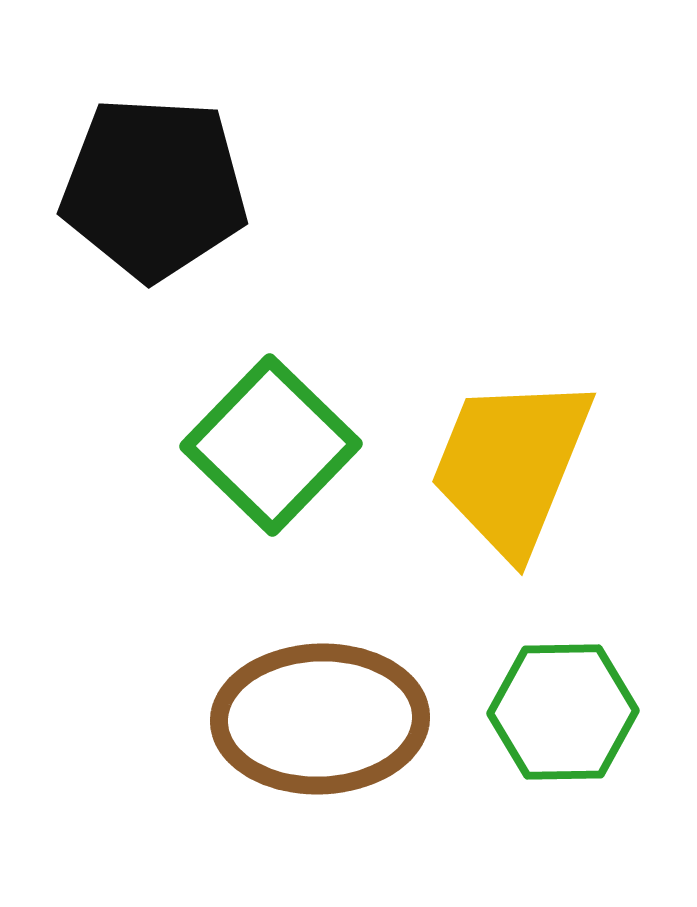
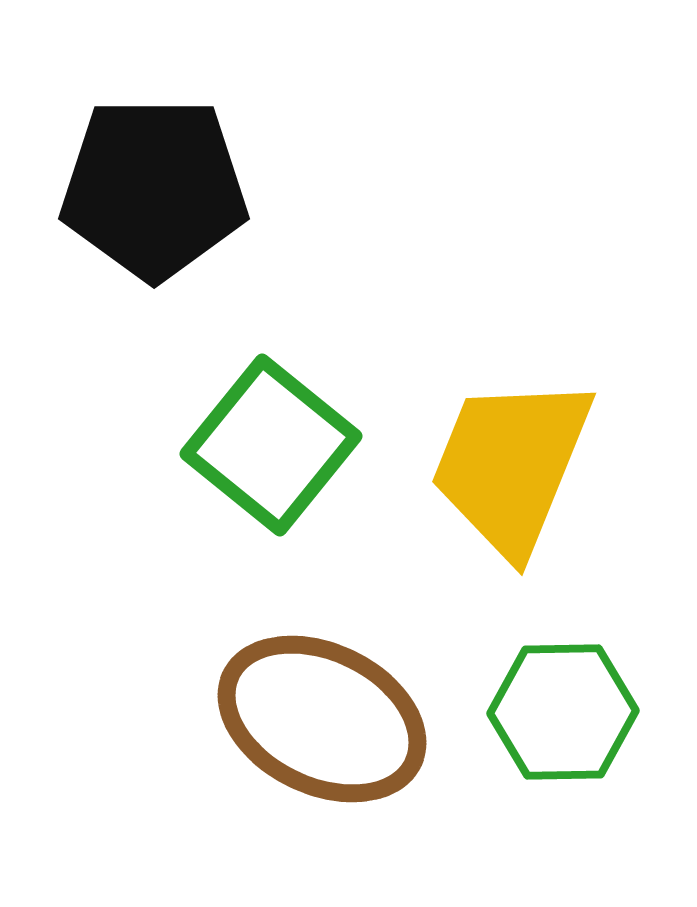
black pentagon: rotated 3 degrees counterclockwise
green square: rotated 5 degrees counterclockwise
brown ellipse: moved 2 px right; rotated 28 degrees clockwise
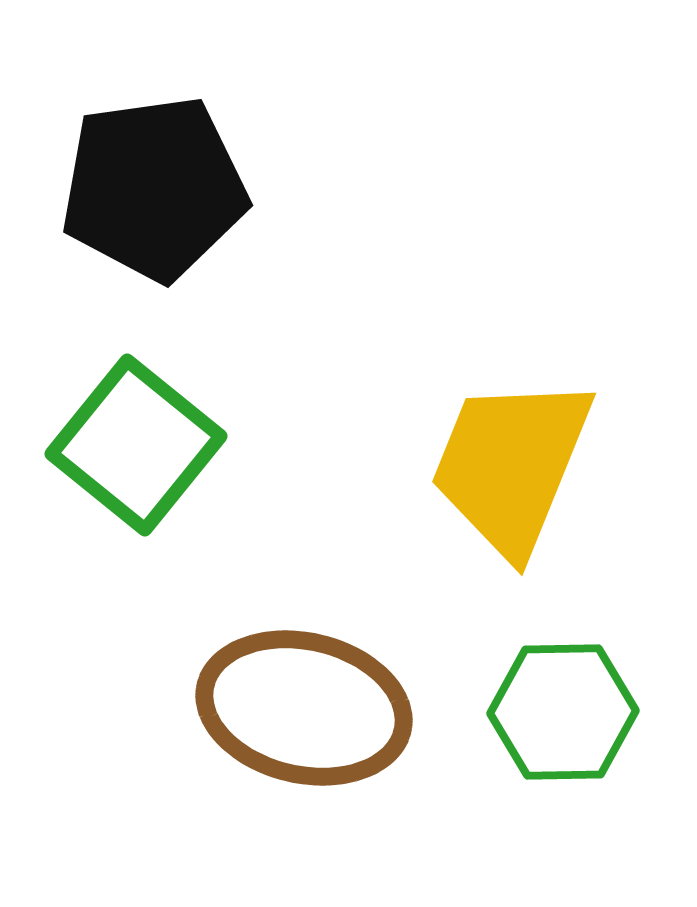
black pentagon: rotated 8 degrees counterclockwise
green square: moved 135 px left
brown ellipse: moved 18 px left, 11 px up; rotated 13 degrees counterclockwise
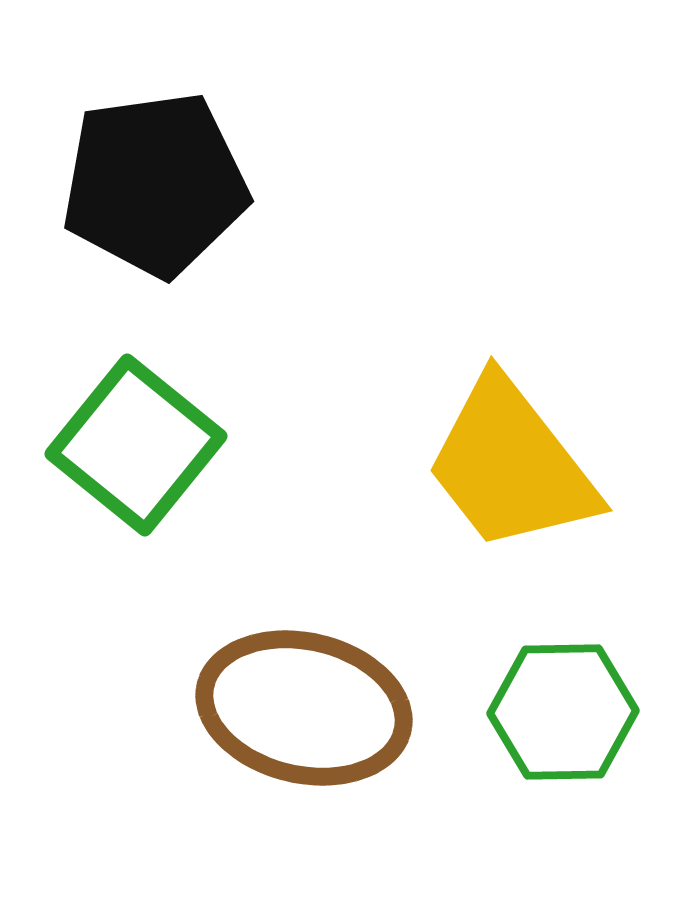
black pentagon: moved 1 px right, 4 px up
yellow trapezoid: rotated 60 degrees counterclockwise
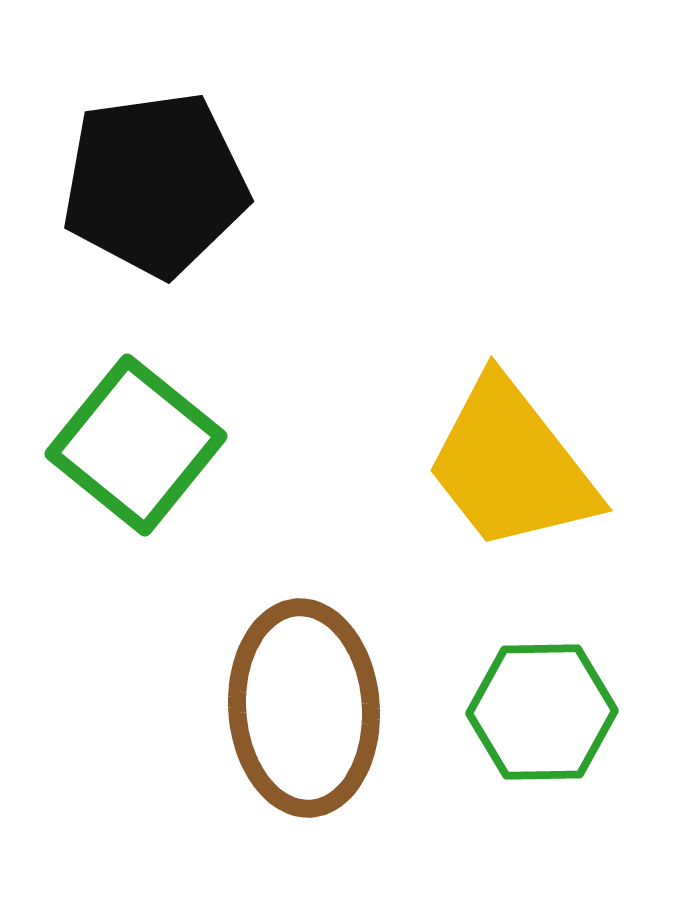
brown ellipse: rotated 73 degrees clockwise
green hexagon: moved 21 px left
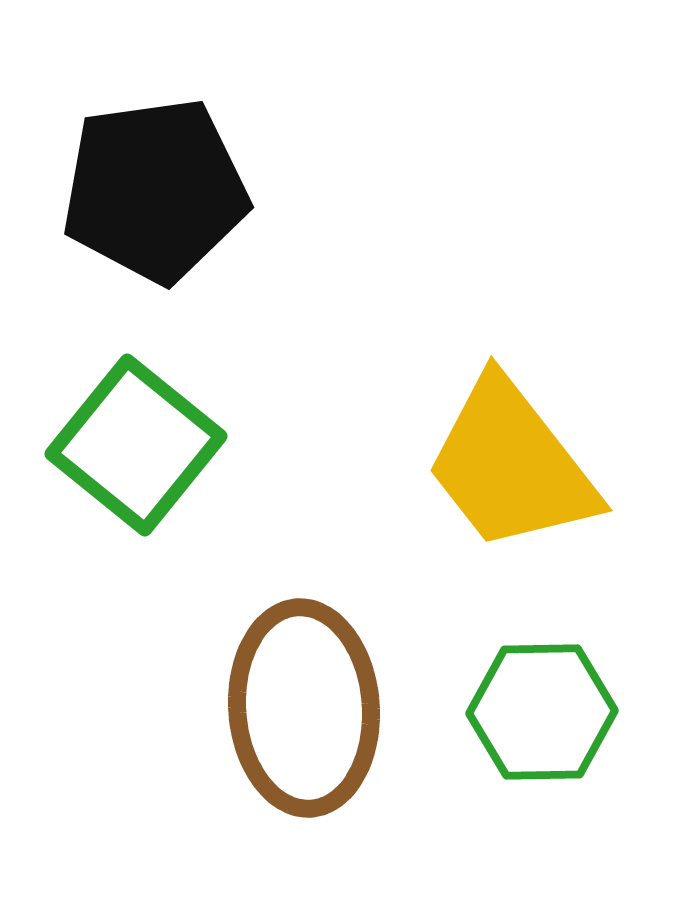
black pentagon: moved 6 px down
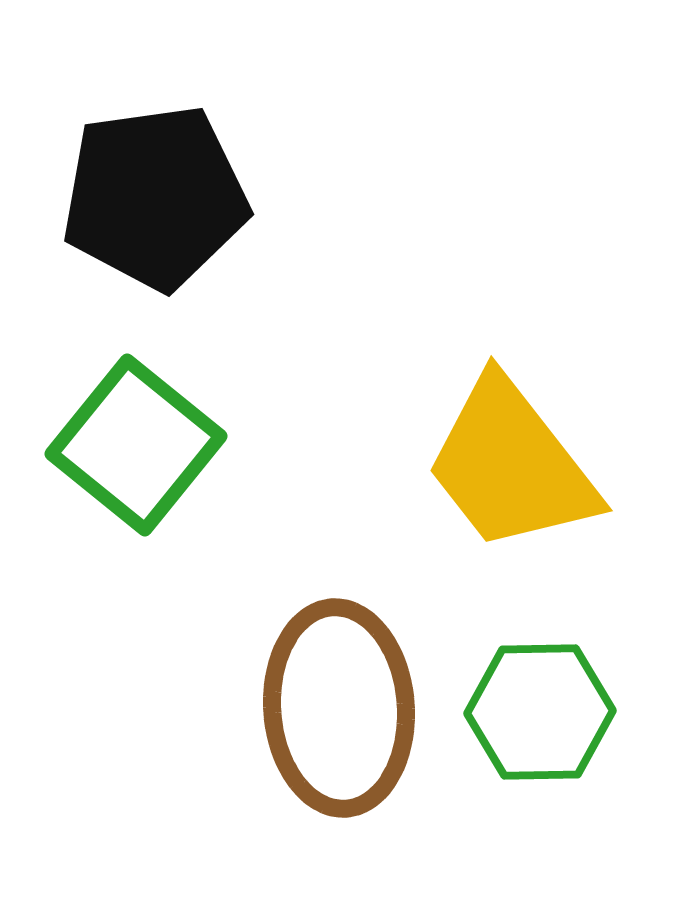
black pentagon: moved 7 px down
brown ellipse: moved 35 px right
green hexagon: moved 2 px left
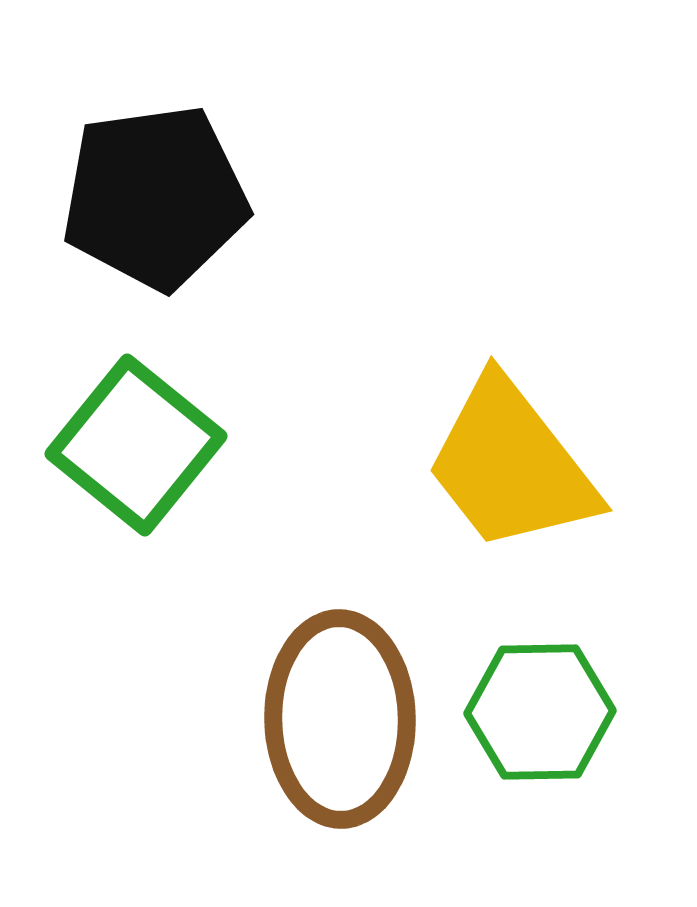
brown ellipse: moved 1 px right, 11 px down; rotated 3 degrees clockwise
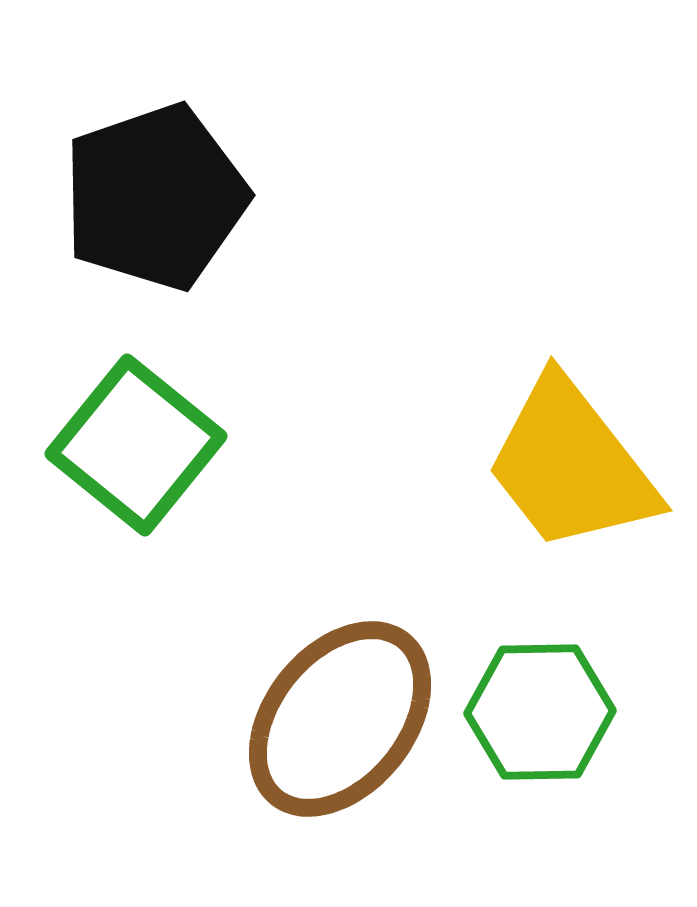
black pentagon: rotated 11 degrees counterclockwise
yellow trapezoid: moved 60 px right
brown ellipse: rotated 40 degrees clockwise
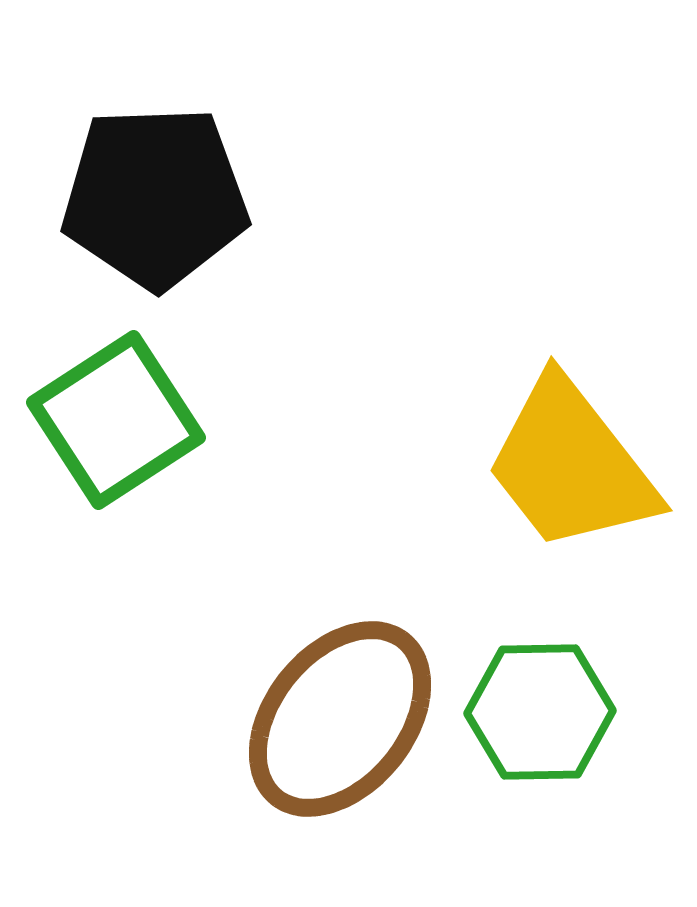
black pentagon: rotated 17 degrees clockwise
green square: moved 20 px left, 25 px up; rotated 18 degrees clockwise
